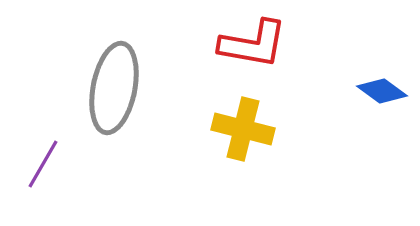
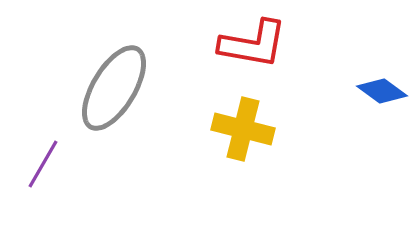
gray ellipse: rotated 20 degrees clockwise
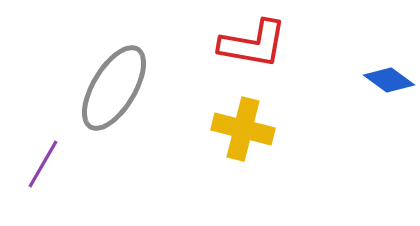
blue diamond: moved 7 px right, 11 px up
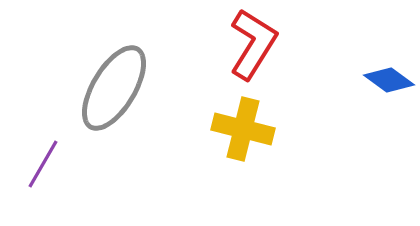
red L-shape: rotated 68 degrees counterclockwise
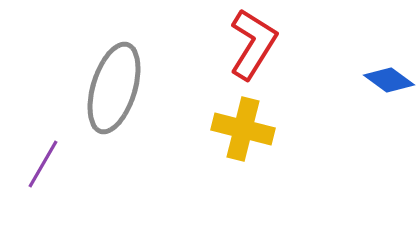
gray ellipse: rotated 14 degrees counterclockwise
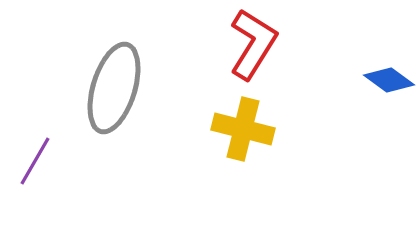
purple line: moved 8 px left, 3 px up
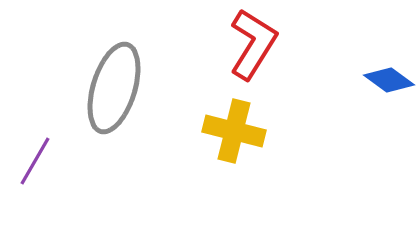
yellow cross: moved 9 px left, 2 px down
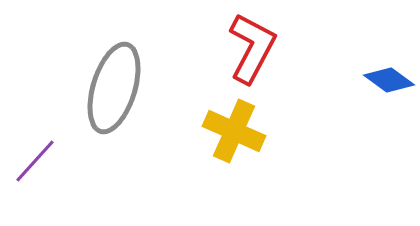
red L-shape: moved 1 px left, 4 px down; rotated 4 degrees counterclockwise
yellow cross: rotated 10 degrees clockwise
purple line: rotated 12 degrees clockwise
